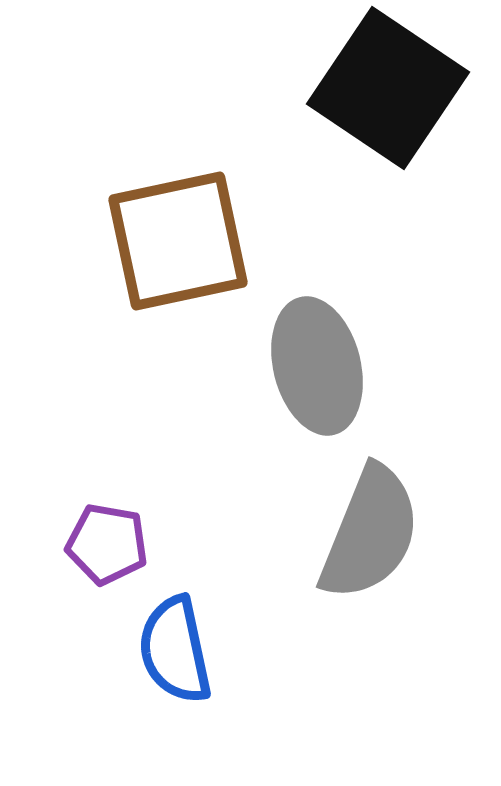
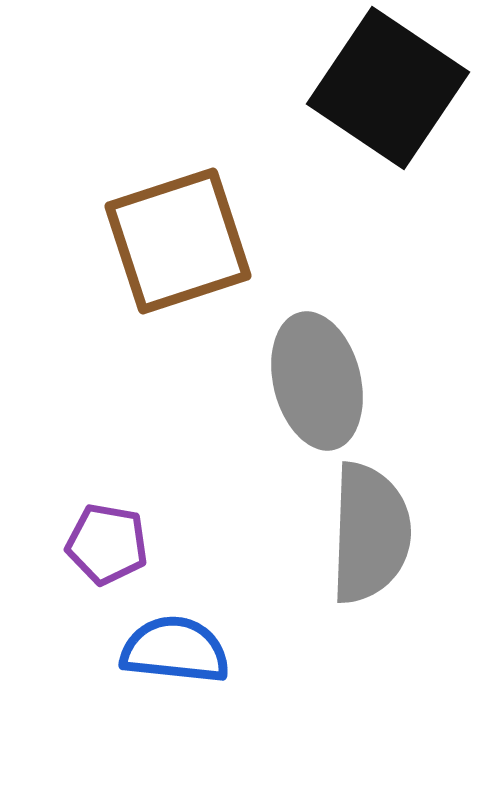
brown square: rotated 6 degrees counterclockwise
gray ellipse: moved 15 px down
gray semicircle: rotated 20 degrees counterclockwise
blue semicircle: rotated 108 degrees clockwise
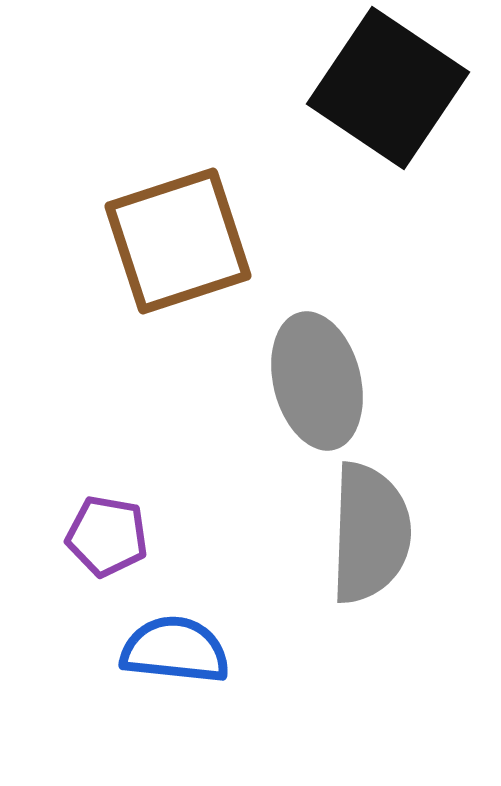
purple pentagon: moved 8 px up
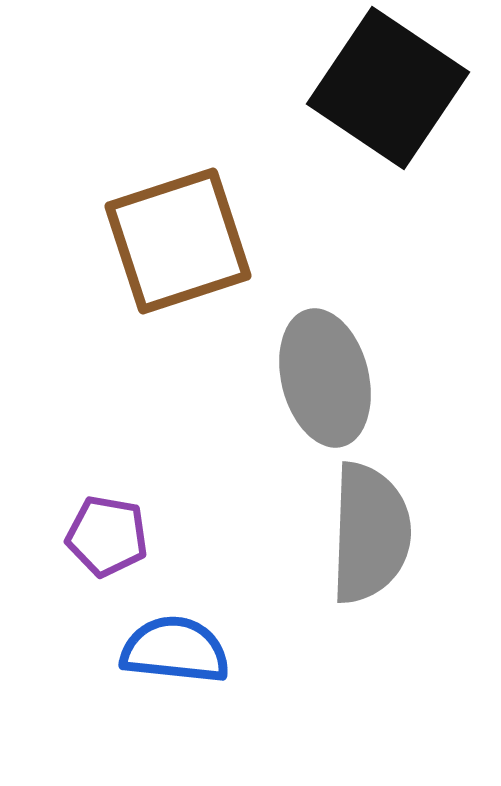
gray ellipse: moved 8 px right, 3 px up
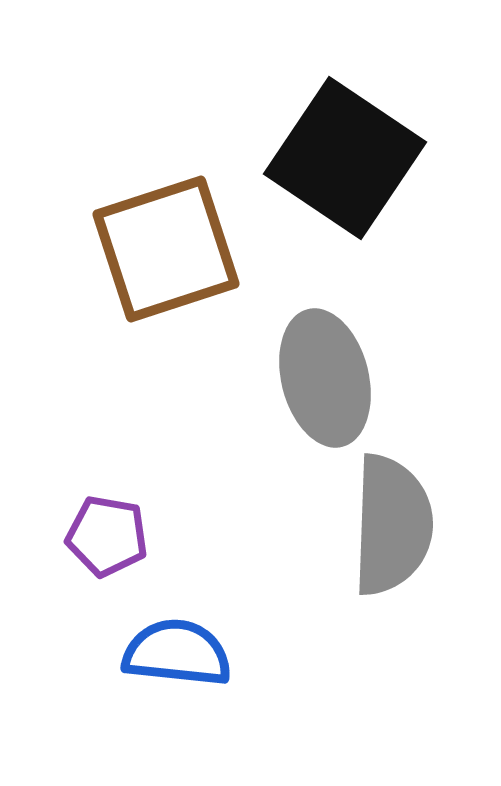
black square: moved 43 px left, 70 px down
brown square: moved 12 px left, 8 px down
gray semicircle: moved 22 px right, 8 px up
blue semicircle: moved 2 px right, 3 px down
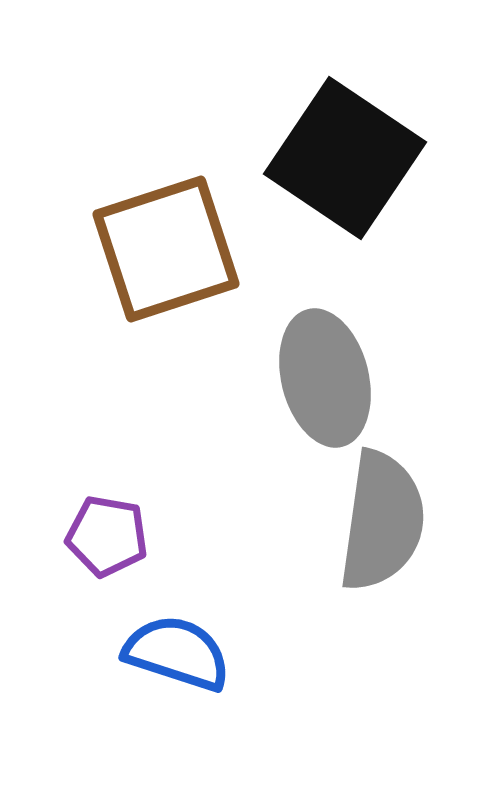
gray semicircle: moved 10 px left, 4 px up; rotated 6 degrees clockwise
blue semicircle: rotated 12 degrees clockwise
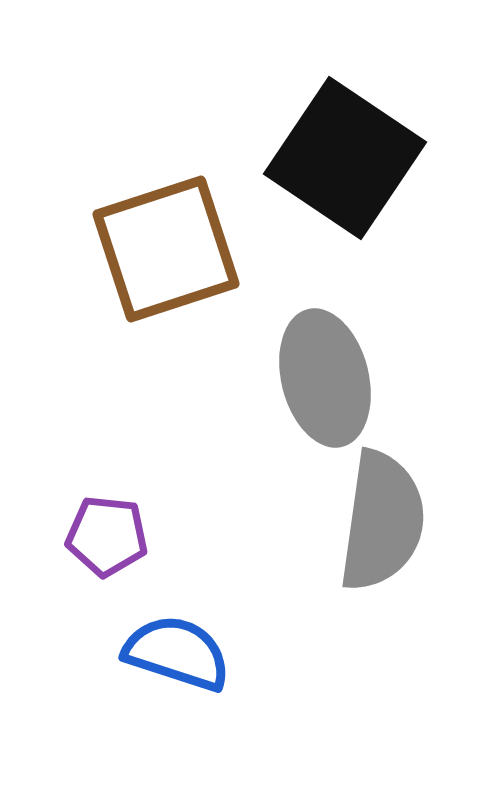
purple pentagon: rotated 4 degrees counterclockwise
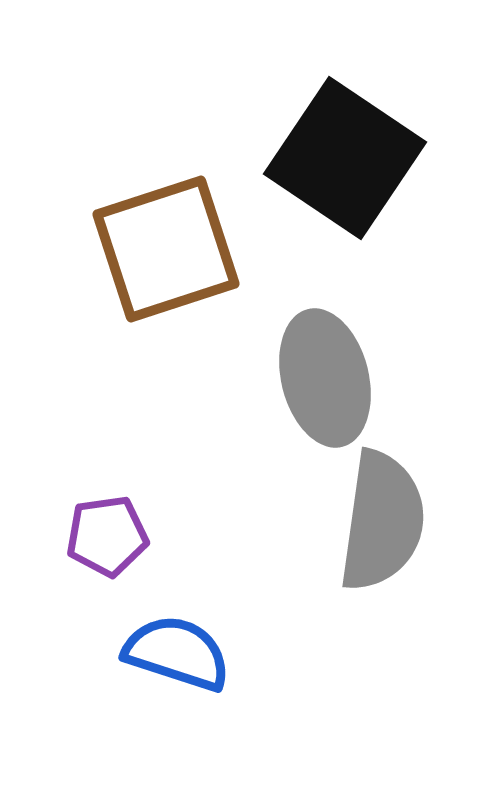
purple pentagon: rotated 14 degrees counterclockwise
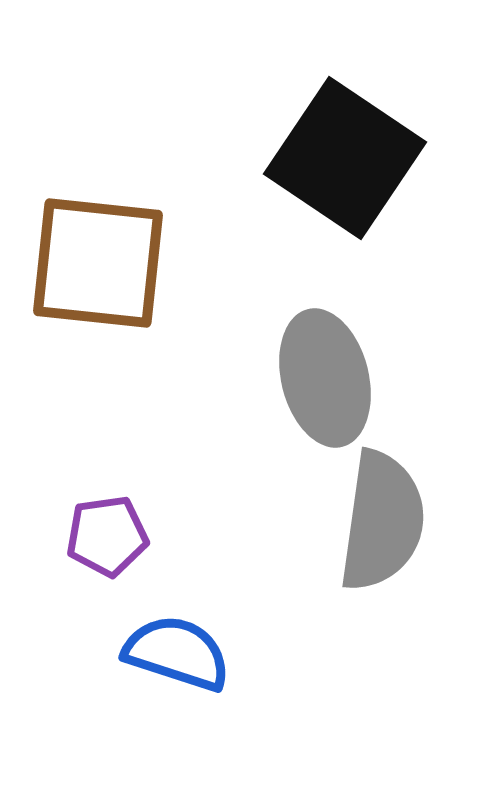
brown square: moved 68 px left, 14 px down; rotated 24 degrees clockwise
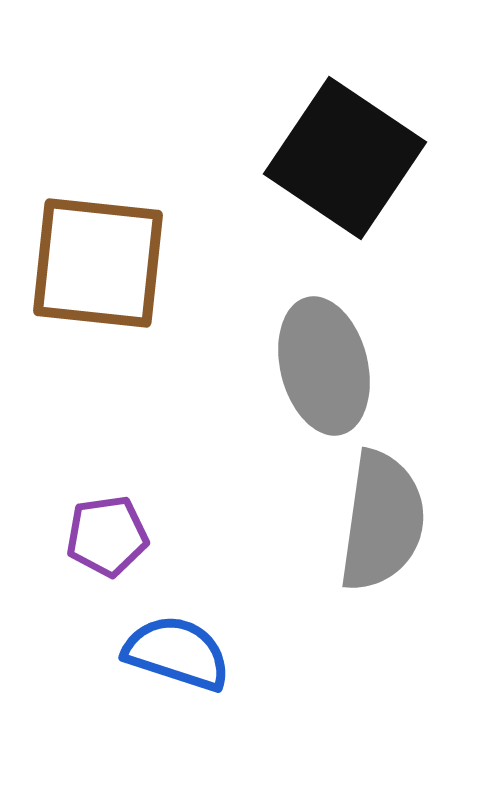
gray ellipse: moved 1 px left, 12 px up
